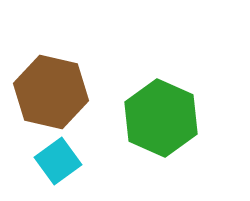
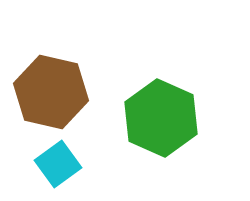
cyan square: moved 3 px down
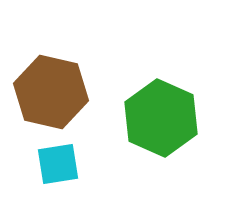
cyan square: rotated 27 degrees clockwise
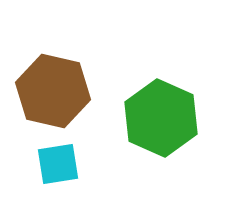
brown hexagon: moved 2 px right, 1 px up
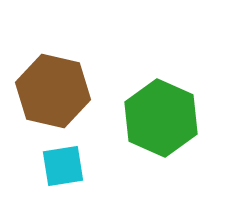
cyan square: moved 5 px right, 2 px down
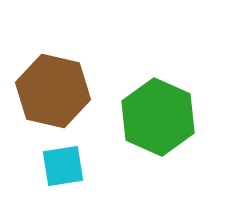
green hexagon: moved 3 px left, 1 px up
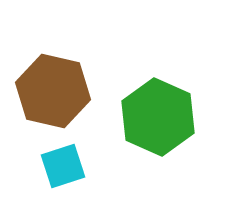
cyan square: rotated 9 degrees counterclockwise
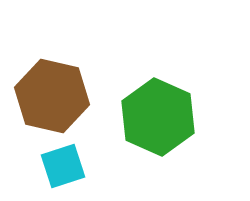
brown hexagon: moved 1 px left, 5 px down
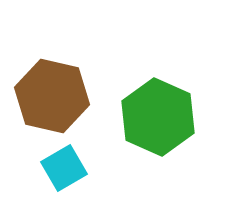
cyan square: moved 1 px right, 2 px down; rotated 12 degrees counterclockwise
